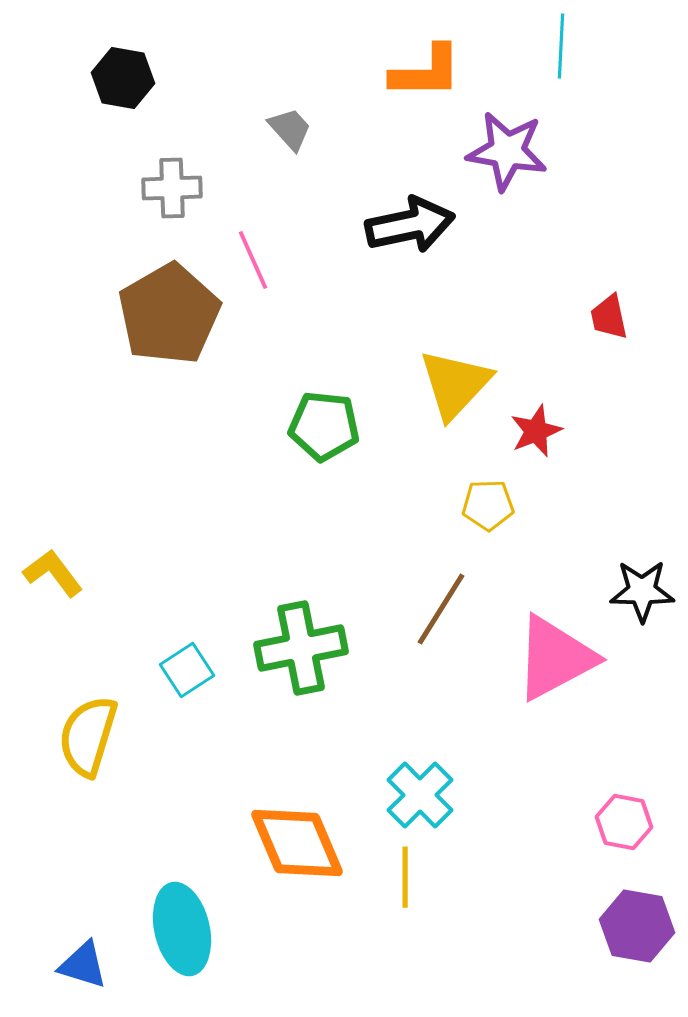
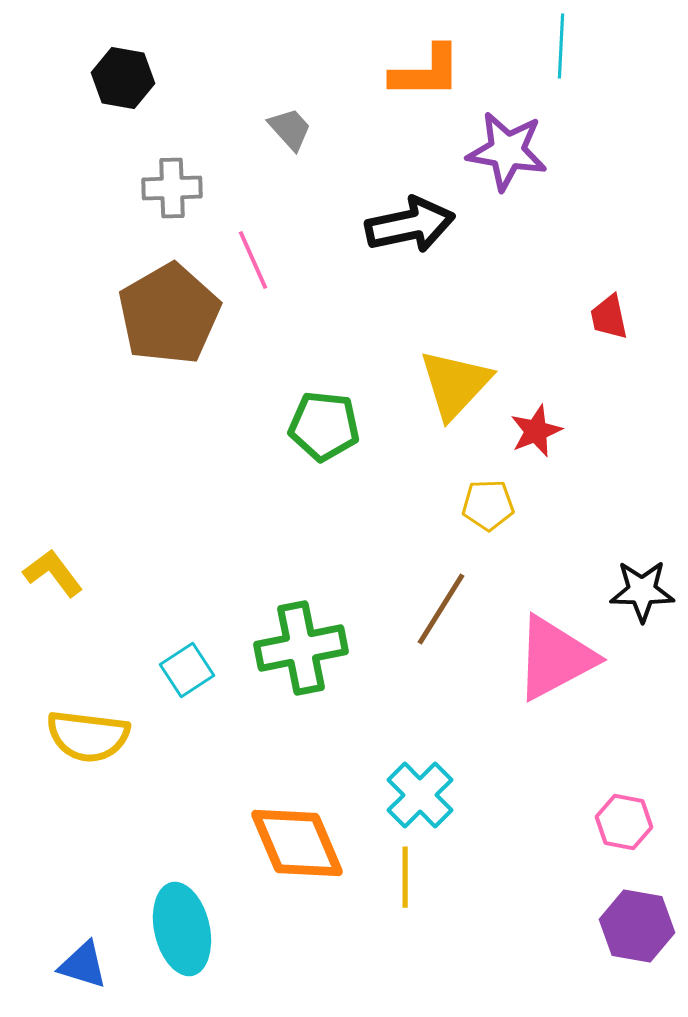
yellow semicircle: rotated 100 degrees counterclockwise
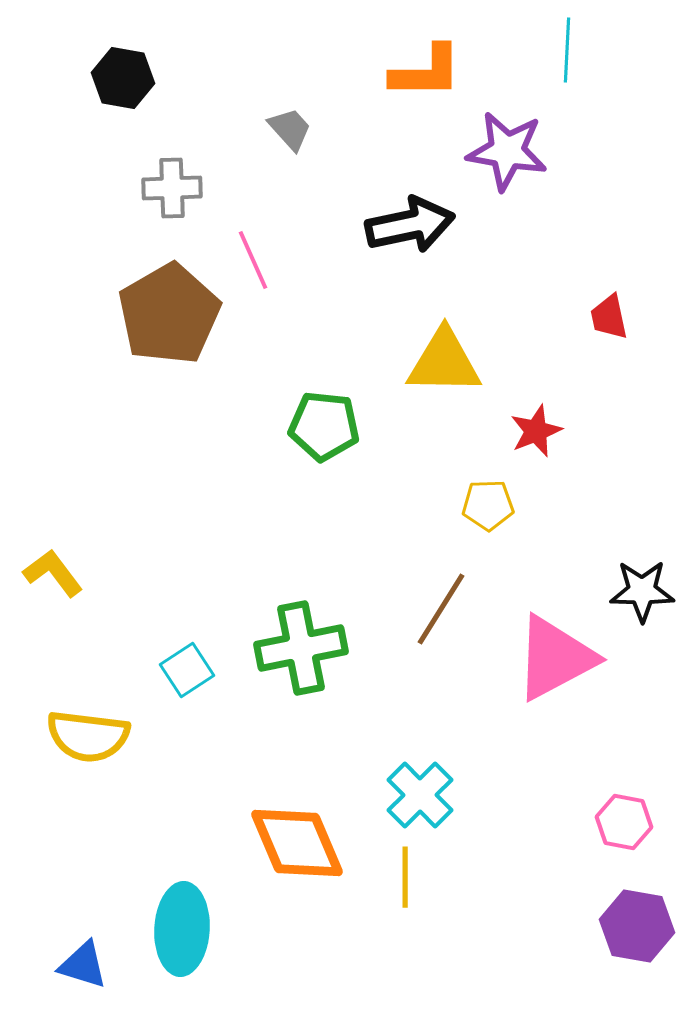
cyan line: moved 6 px right, 4 px down
yellow triangle: moved 11 px left, 22 px up; rotated 48 degrees clockwise
cyan ellipse: rotated 16 degrees clockwise
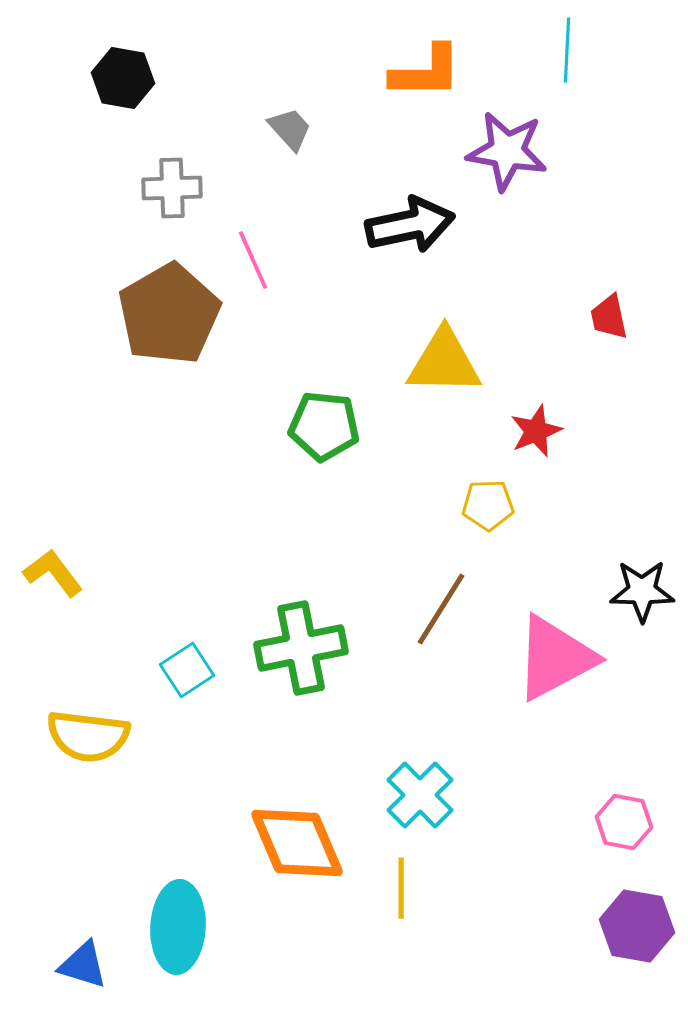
yellow line: moved 4 px left, 11 px down
cyan ellipse: moved 4 px left, 2 px up
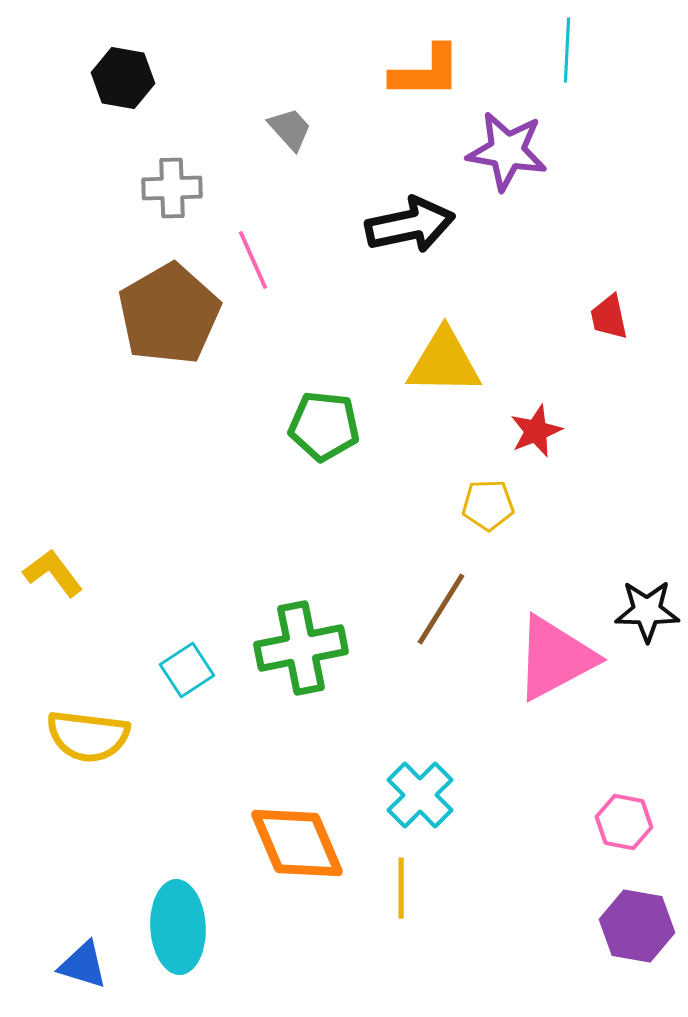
black star: moved 5 px right, 20 px down
cyan ellipse: rotated 6 degrees counterclockwise
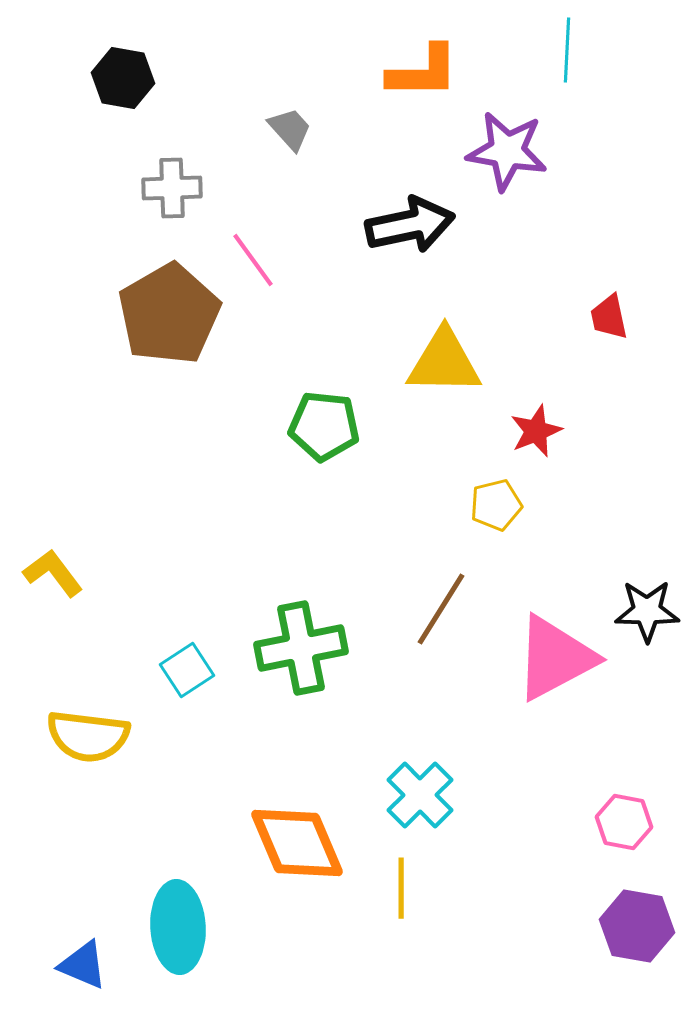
orange L-shape: moved 3 px left
pink line: rotated 12 degrees counterclockwise
yellow pentagon: moved 8 px right; rotated 12 degrees counterclockwise
blue triangle: rotated 6 degrees clockwise
